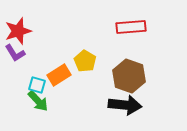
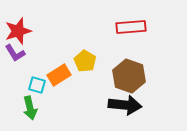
green arrow: moved 8 px left, 7 px down; rotated 30 degrees clockwise
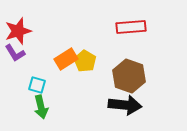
orange rectangle: moved 7 px right, 16 px up
green arrow: moved 11 px right, 1 px up
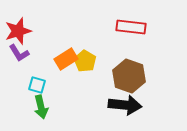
red rectangle: rotated 12 degrees clockwise
purple L-shape: moved 4 px right
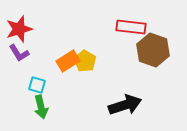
red star: moved 1 px right, 2 px up
orange rectangle: moved 2 px right, 2 px down
brown hexagon: moved 24 px right, 26 px up
black arrow: rotated 24 degrees counterclockwise
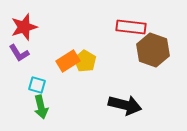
red star: moved 5 px right, 2 px up
black arrow: rotated 32 degrees clockwise
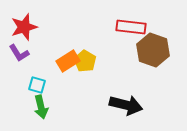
black arrow: moved 1 px right
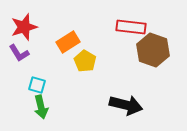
orange rectangle: moved 19 px up
